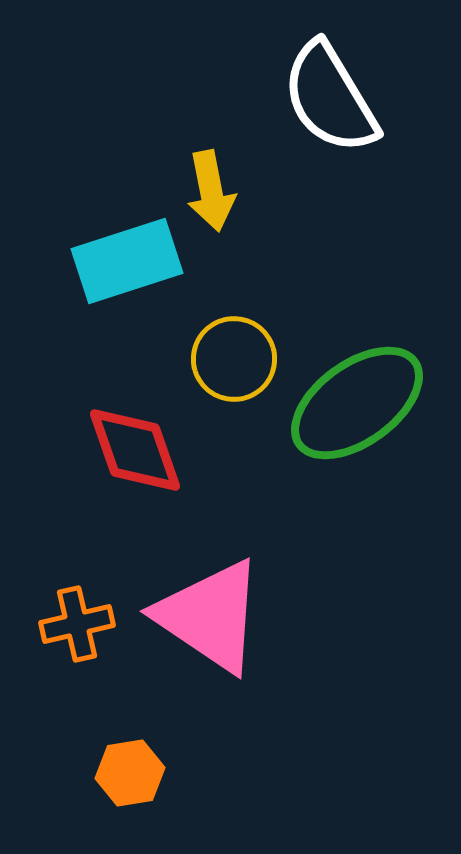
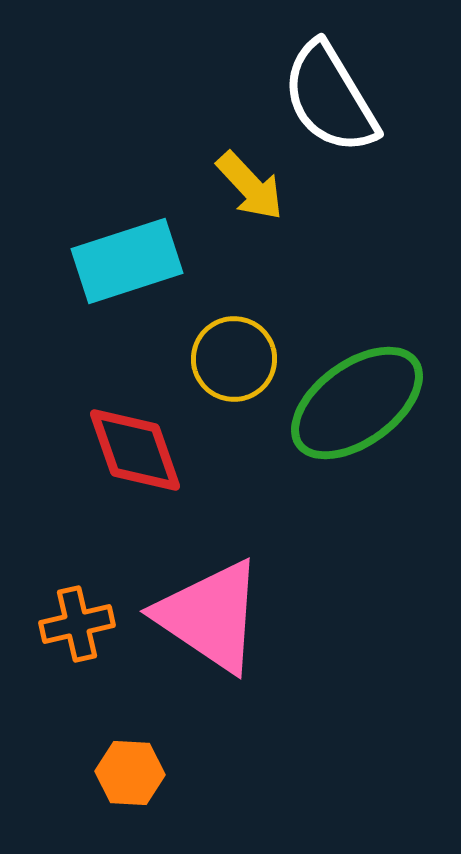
yellow arrow: moved 39 px right, 5 px up; rotated 32 degrees counterclockwise
orange hexagon: rotated 12 degrees clockwise
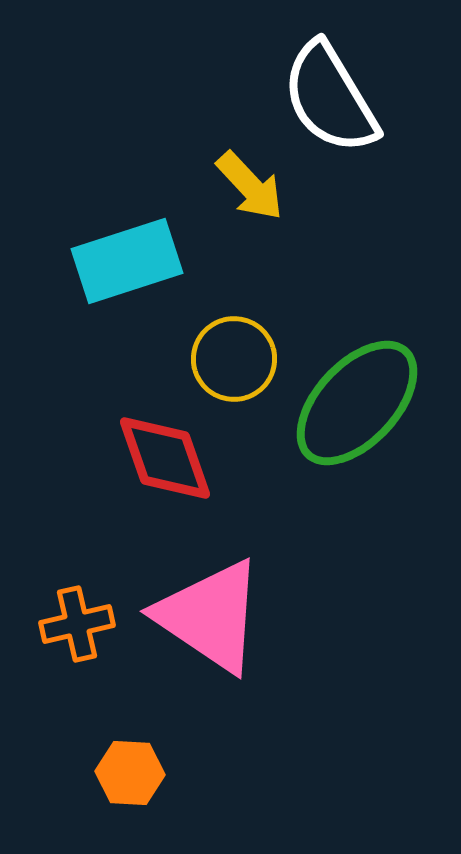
green ellipse: rotated 11 degrees counterclockwise
red diamond: moved 30 px right, 8 px down
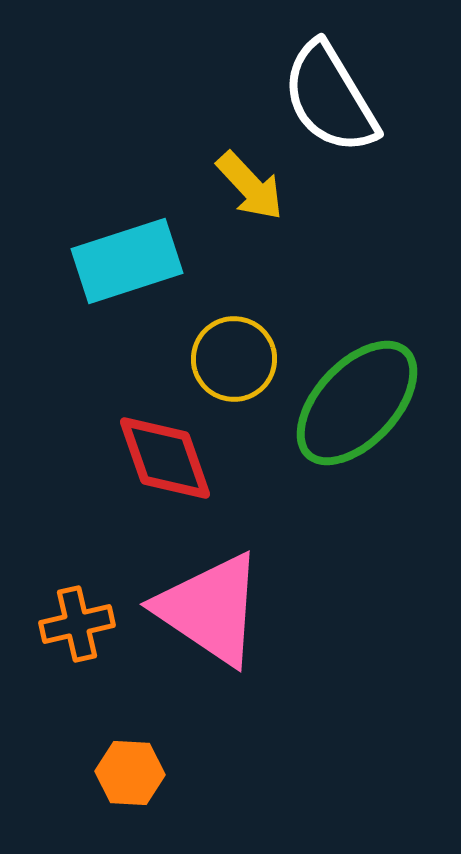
pink triangle: moved 7 px up
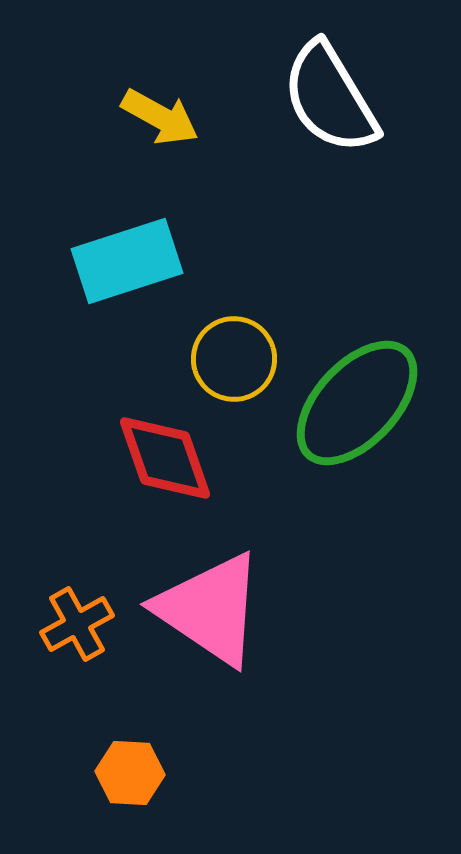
yellow arrow: moved 90 px left, 69 px up; rotated 18 degrees counterclockwise
orange cross: rotated 16 degrees counterclockwise
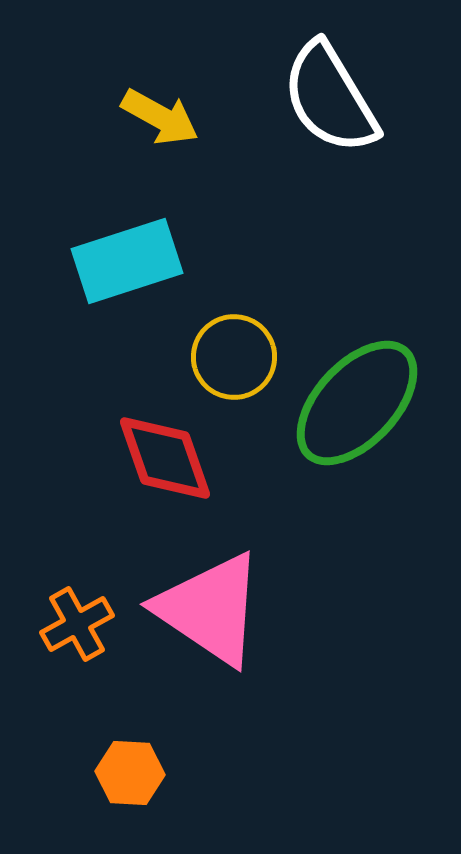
yellow circle: moved 2 px up
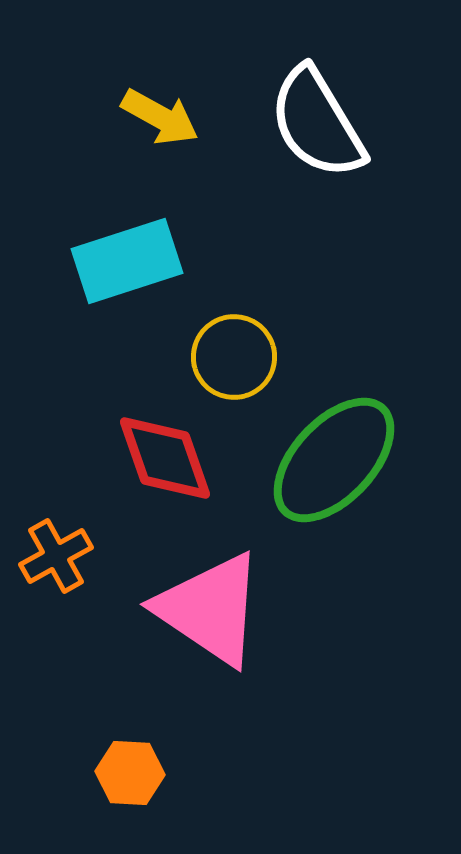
white semicircle: moved 13 px left, 25 px down
green ellipse: moved 23 px left, 57 px down
orange cross: moved 21 px left, 68 px up
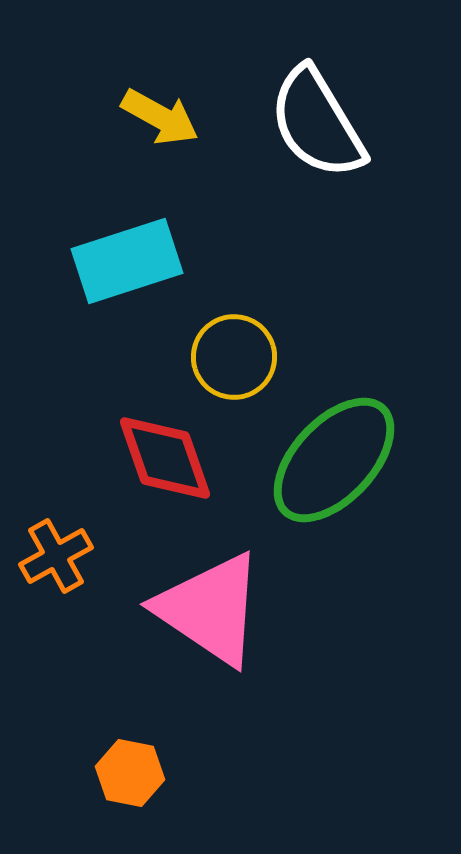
orange hexagon: rotated 8 degrees clockwise
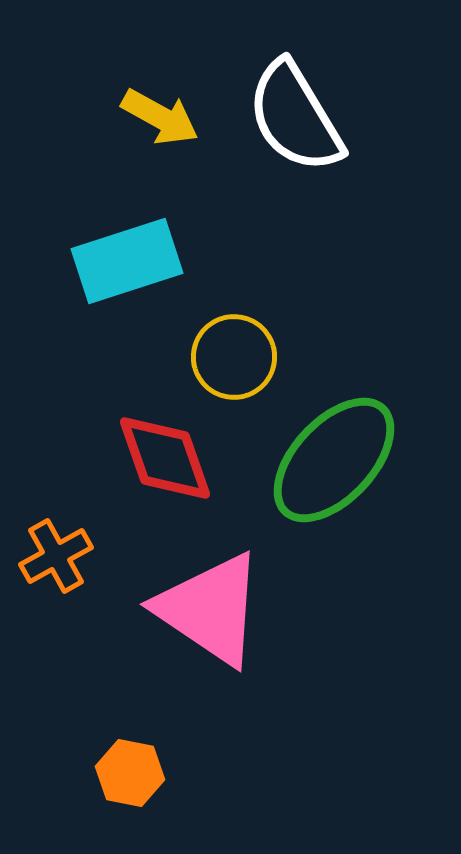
white semicircle: moved 22 px left, 6 px up
